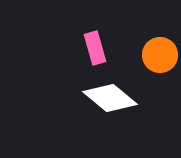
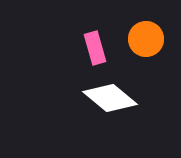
orange circle: moved 14 px left, 16 px up
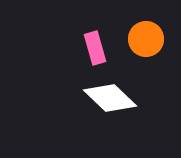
white diamond: rotated 4 degrees clockwise
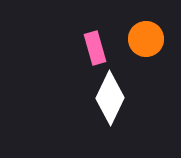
white diamond: rotated 72 degrees clockwise
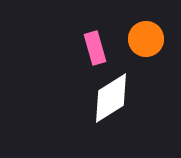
white diamond: moved 1 px right; rotated 32 degrees clockwise
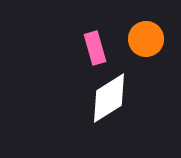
white diamond: moved 2 px left
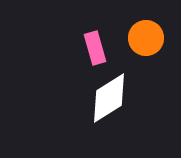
orange circle: moved 1 px up
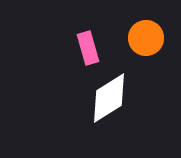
pink rectangle: moved 7 px left
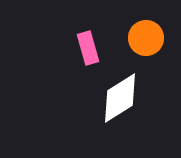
white diamond: moved 11 px right
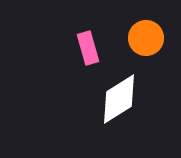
white diamond: moved 1 px left, 1 px down
